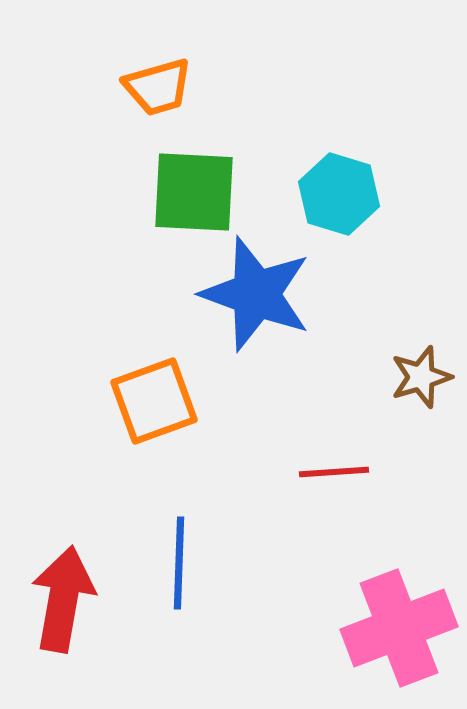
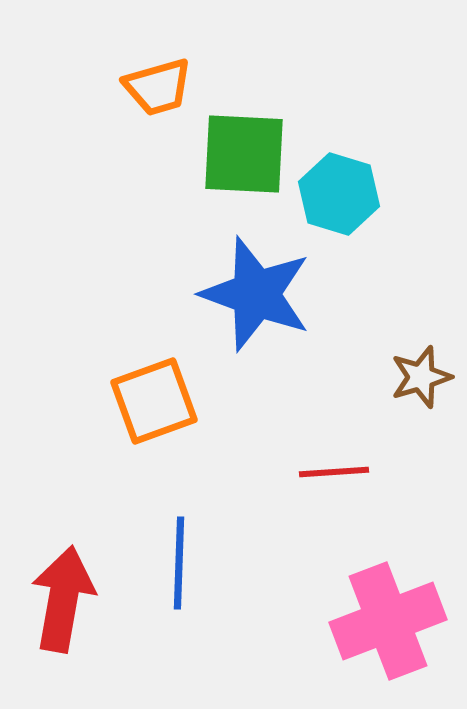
green square: moved 50 px right, 38 px up
pink cross: moved 11 px left, 7 px up
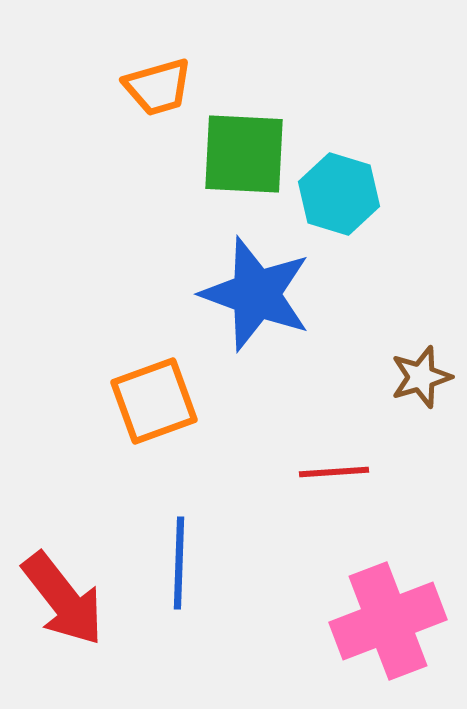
red arrow: rotated 132 degrees clockwise
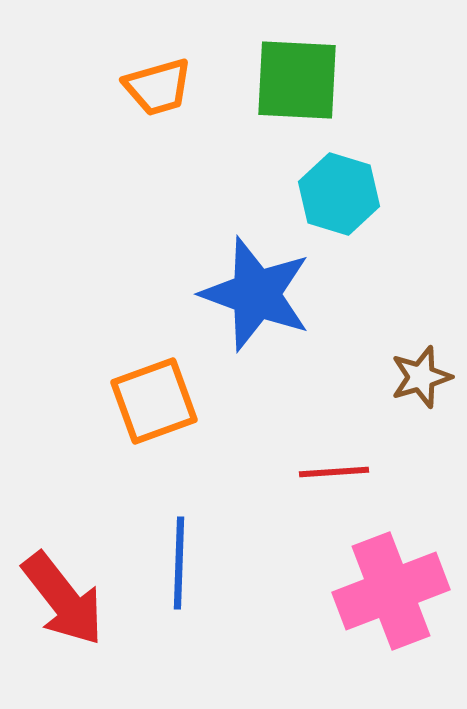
green square: moved 53 px right, 74 px up
pink cross: moved 3 px right, 30 px up
